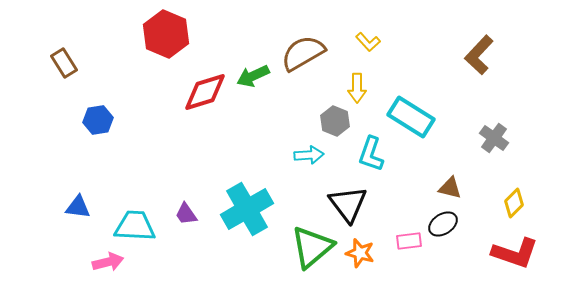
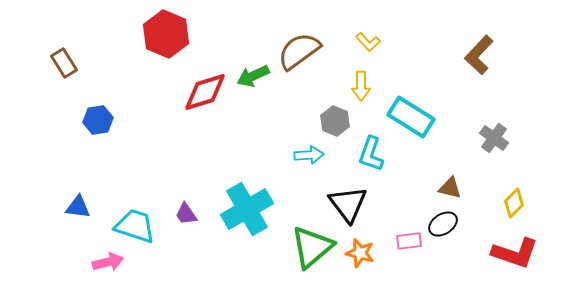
brown semicircle: moved 4 px left, 2 px up; rotated 6 degrees counterclockwise
yellow arrow: moved 4 px right, 2 px up
cyan trapezoid: rotated 15 degrees clockwise
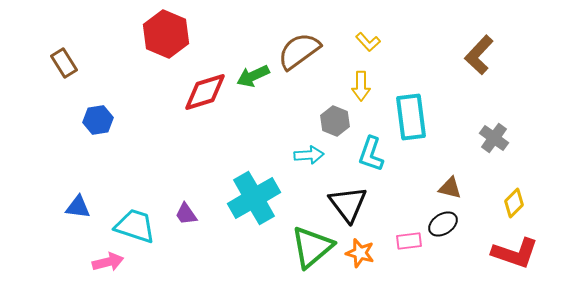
cyan rectangle: rotated 51 degrees clockwise
cyan cross: moved 7 px right, 11 px up
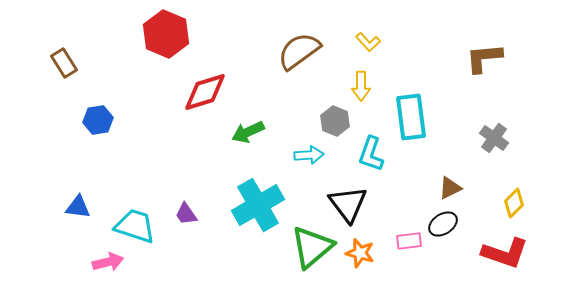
brown L-shape: moved 5 px right, 3 px down; rotated 42 degrees clockwise
green arrow: moved 5 px left, 56 px down
brown triangle: rotated 40 degrees counterclockwise
cyan cross: moved 4 px right, 7 px down
red L-shape: moved 10 px left
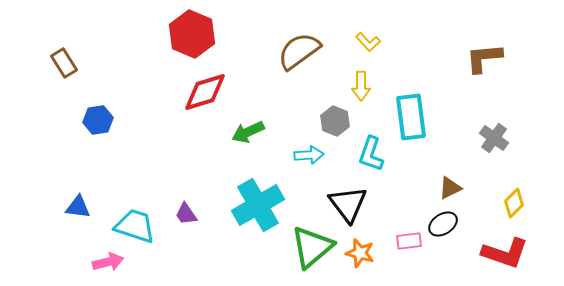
red hexagon: moved 26 px right
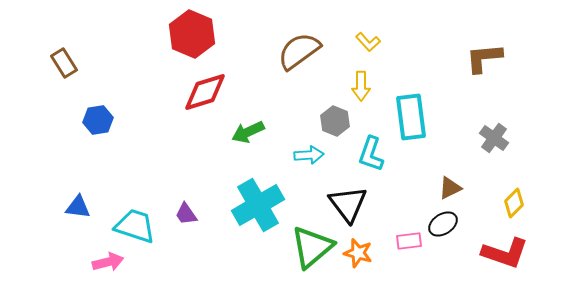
orange star: moved 2 px left
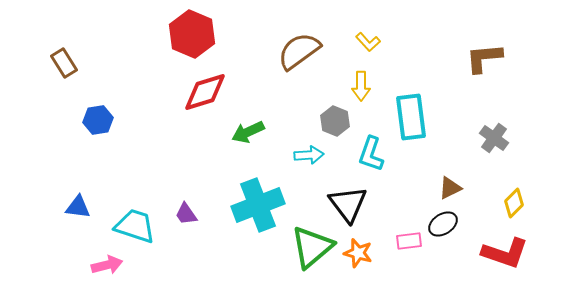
cyan cross: rotated 9 degrees clockwise
pink arrow: moved 1 px left, 3 px down
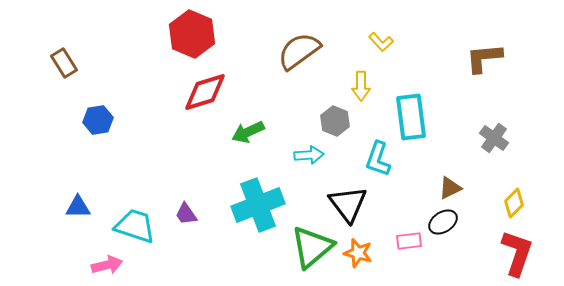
yellow L-shape: moved 13 px right
cyan L-shape: moved 7 px right, 5 px down
blue triangle: rotated 8 degrees counterclockwise
black ellipse: moved 2 px up
red L-shape: moved 12 px right; rotated 90 degrees counterclockwise
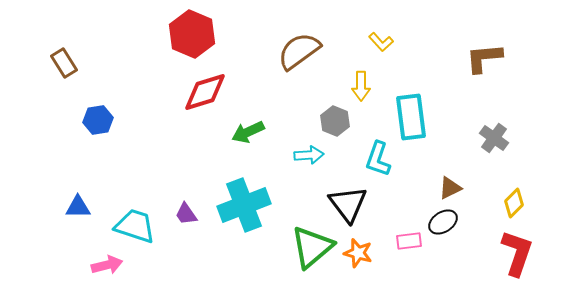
cyan cross: moved 14 px left
